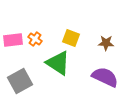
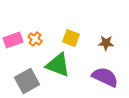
pink rectangle: rotated 12 degrees counterclockwise
green triangle: moved 2 px down; rotated 12 degrees counterclockwise
gray square: moved 7 px right
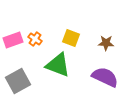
gray square: moved 9 px left
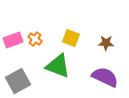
green triangle: moved 1 px down
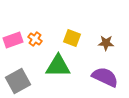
yellow square: moved 1 px right
green triangle: rotated 20 degrees counterclockwise
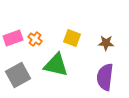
pink rectangle: moved 2 px up
green triangle: moved 2 px left, 1 px up; rotated 12 degrees clockwise
purple semicircle: rotated 108 degrees counterclockwise
gray square: moved 6 px up
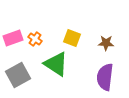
green triangle: moved 1 px up; rotated 20 degrees clockwise
